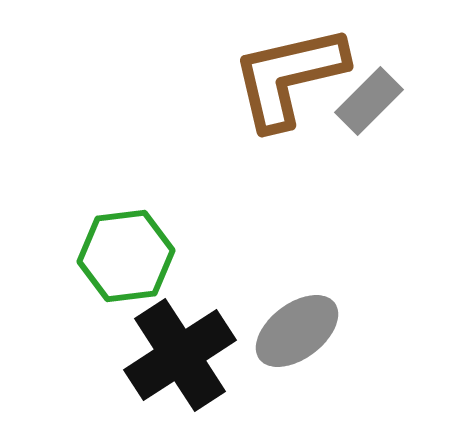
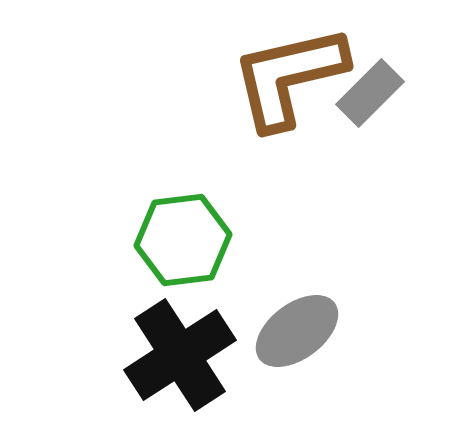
gray rectangle: moved 1 px right, 8 px up
green hexagon: moved 57 px right, 16 px up
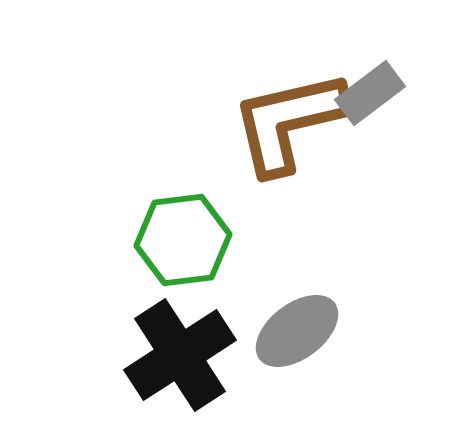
brown L-shape: moved 45 px down
gray rectangle: rotated 8 degrees clockwise
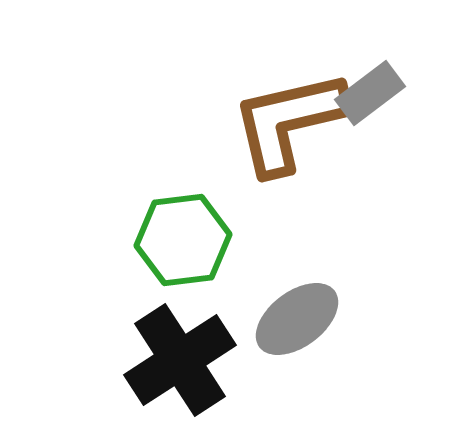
gray ellipse: moved 12 px up
black cross: moved 5 px down
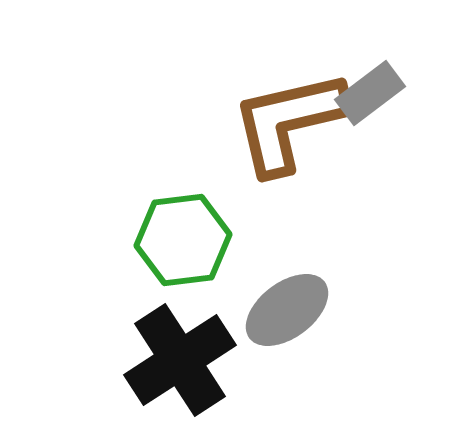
gray ellipse: moved 10 px left, 9 px up
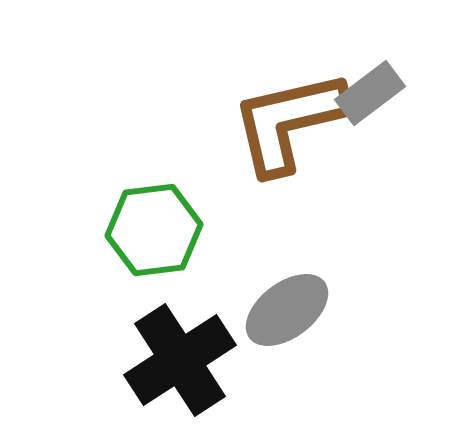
green hexagon: moved 29 px left, 10 px up
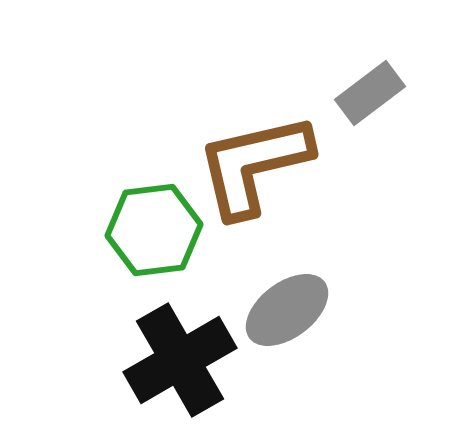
brown L-shape: moved 35 px left, 43 px down
black cross: rotated 3 degrees clockwise
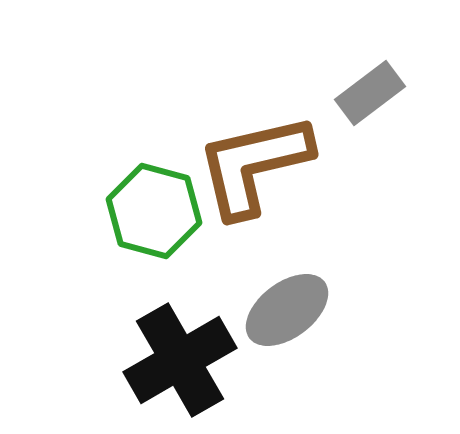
green hexagon: moved 19 px up; rotated 22 degrees clockwise
